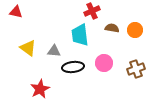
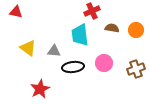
orange circle: moved 1 px right
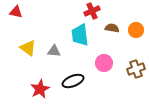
black ellipse: moved 14 px down; rotated 15 degrees counterclockwise
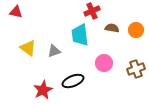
gray triangle: rotated 24 degrees counterclockwise
red star: moved 3 px right, 1 px down
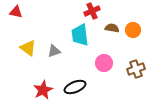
orange circle: moved 3 px left
black ellipse: moved 2 px right, 6 px down
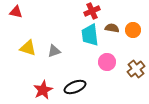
cyan trapezoid: moved 10 px right
yellow triangle: rotated 18 degrees counterclockwise
pink circle: moved 3 px right, 1 px up
brown cross: rotated 18 degrees counterclockwise
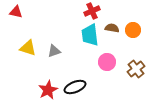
red star: moved 5 px right
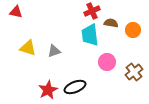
brown semicircle: moved 1 px left, 5 px up
brown cross: moved 2 px left, 3 px down
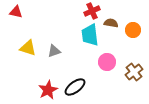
black ellipse: rotated 15 degrees counterclockwise
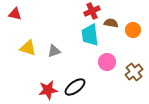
red triangle: moved 1 px left, 2 px down
red star: rotated 18 degrees clockwise
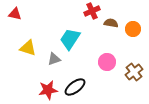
orange circle: moved 1 px up
cyan trapezoid: moved 20 px left, 4 px down; rotated 40 degrees clockwise
gray triangle: moved 8 px down
